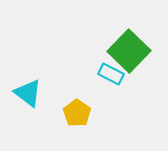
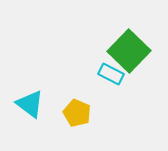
cyan triangle: moved 2 px right, 11 px down
yellow pentagon: rotated 12 degrees counterclockwise
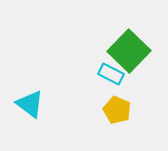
yellow pentagon: moved 40 px right, 3 px up
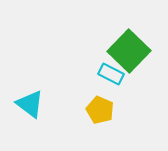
yellow pentagon: moved 17 px left
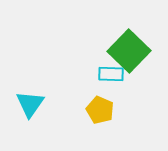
cyan rectangle: rotated 25 degrees counterclockwise
cyan triangle: rotated 28 degrees clockwise
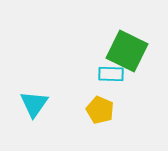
green square: moved 2 px left; rotated 18 degrees counterclockwise
cyan triangle: moved 4 px right
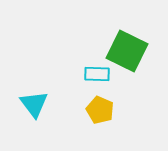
cyan rectangle: moved 14 px left
cyan triangle: rotated 12 degrees counterclockwise
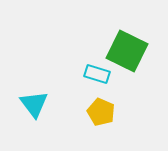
cyan rectangle: rotated 15 degrees clockwise
yellow pentagon: moved 1 px right, 2 px down
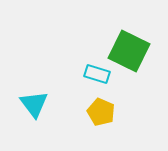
green square: moved 2 px right
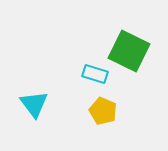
cyan rectangle: moved 2 px left
yellow pentagon: moved 2 px right, 1 px up
